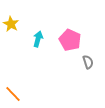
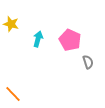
yellow star: rotated 14 degrees counterclockwise
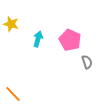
gray semicircle: moved 1 px left
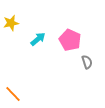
yellow star: moved 1 px up; rotated 28 degrees counterclockwise
cyan arrow: rotated 35 degrees clockwise
